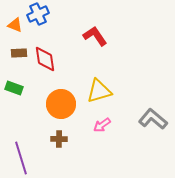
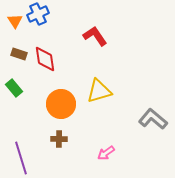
orange triangle: moved 4 px up; rotated 35 degrees clockwise
brown rectangle: moved 1 px down; rotated 21 degrees clockwise
green rectangle: rotated 30 degrees clockwise
pink arrow: moved 4 px right, 28 px down
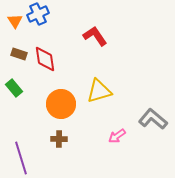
pink arrow: moved 11 px right, 17 px up
